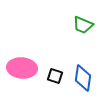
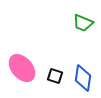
green trapezoid: moved 2 px up
pink ellipse: rotated 44 degrees clockwise
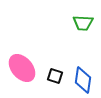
green trapezoid: rotated 20 degrees counterclockwise
blue diamond: moved 2 px down
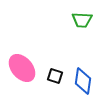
green trapezoid: moved 1 px left, 3 px up
blue diamond: moved 1 px down
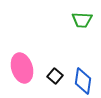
pink ellipse: rotated 24 degrees clockwise
black square: rotated 21 degrees clockwise
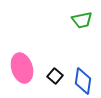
green trapezoid: rotated 15 degrees counterclockwise
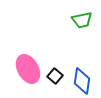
pink ellipse: moved 6 px right, 1 px down; rotated 12 degrees counterclockwise
blue diamond: moved 1 px left
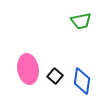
green trapezoid: moved 1 px left, 1 px down
pink ellipse: rotated 20 degrees clockwise
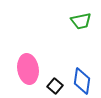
black square: moved 10 px down
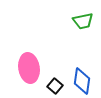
green trapezoid: moved 2 px right
pink ellipse: moved 1 px right, 1 px up
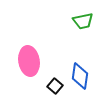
pink ellipse: moved 7 px up
blue diamond: moved 2 px left, 5 px up
